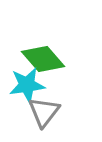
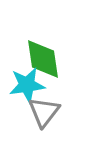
green diamond: rotated 33 degrees clockwise
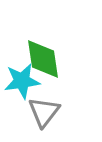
cyan star: moved 5 px left, 4 px up
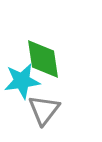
gray triangle: moved 2 px up
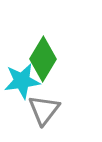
green diamond: rotated 39 degrees clockwise
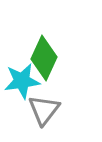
green diamond: moved 1 px right, 1 px up; rotated 6 degrees counterclockwise
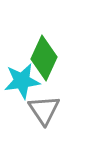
gray triangle: rotated 12 degrees counterclockwise
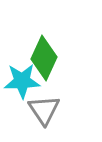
cyan star: rotated 6 degrees clockwise
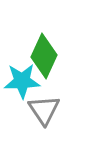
green diamond: moved 2 px up
